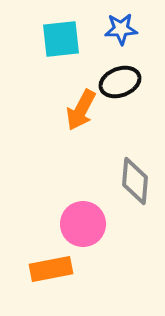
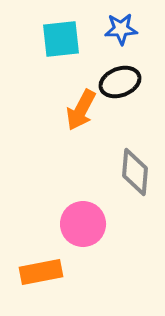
gray diamond: moved 9 px up
orange rectangle: moved 10 px left, 3 px down
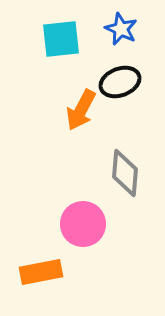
blue star: rotated 28 degrees clockwise
gray diamond: moved 10 px left, 1 px down
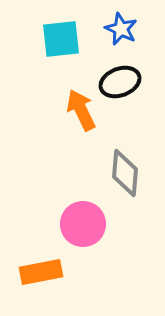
orange arrow: rotated 126 degrees clockwise
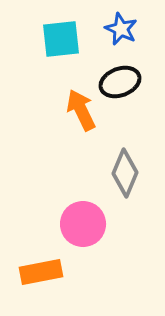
gray diamond: rotated 18 degrees clockwise
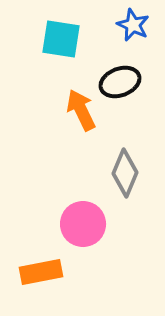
blue star: moved 12 px right, 4 px up
cyan square: rotated 15 degrees clockwise
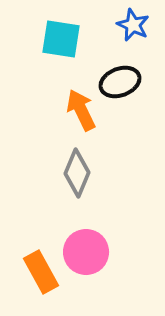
gray diamond: moved 48 px left
pink circle: moved 3 px right, 28 px down
orange rectangle: rotated 72 degrees clockwise
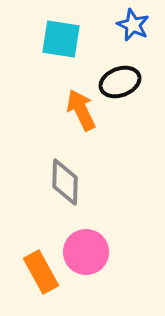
gray diamond: moved 12 px left, 9 px down; rotated 21 degrees counterclockwise
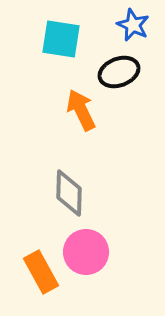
black ellipse: moved 1 px left, 10 px up
gray diamond: moved 4 px right, 11 px down
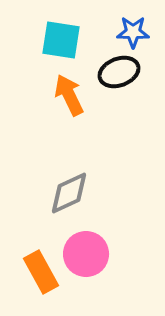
blue star: moved 7 px down; rotated 24 degrees counterclockwise
cyan square: moved 1 px down
orange arrow: moved 12 px left, 15 px up
gray diamond: rotated 63 degrees clockwise
pink circle: moved 2 px down
